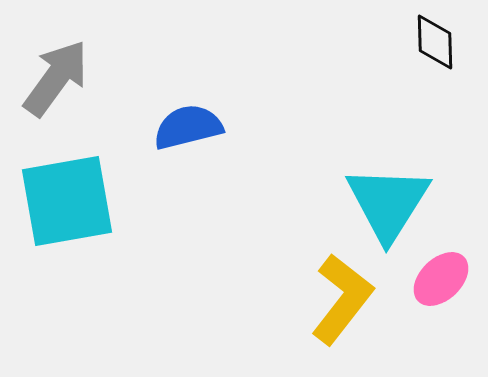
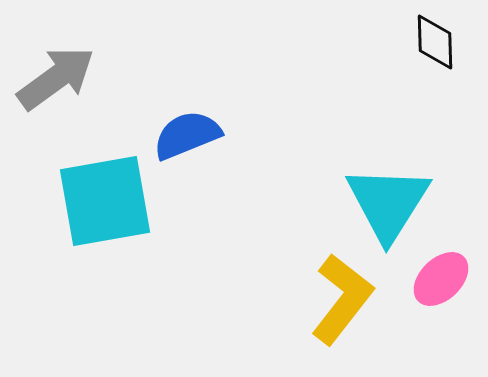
gray arrow: rotated 18 degrees clockwise
blue semicircle: moved 1 px left, 8 px down; rotated 8 degrees counterclockwise
cyan square: moved 38 px right
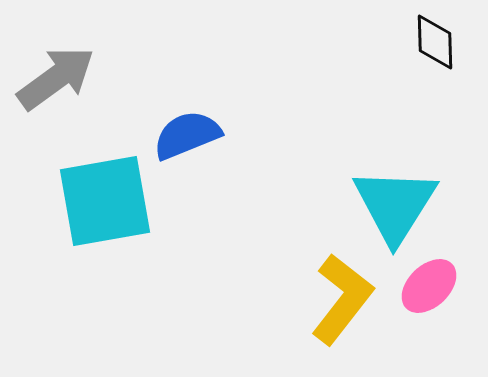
cyan triangle: moved 7 px right, 2 px down
pink ellipse: moved 12 px left, 7 px down
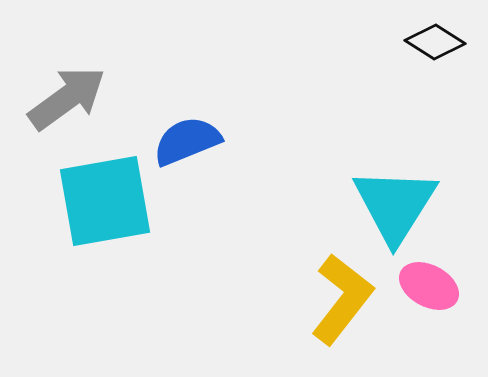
black diamond: rotated 56 degrees counterclockwise
gray arrow: moved 11 px right, 20 px down
blue semicircle: moved 6 px down
pink ellipse: rotated 72 degrees clockwise
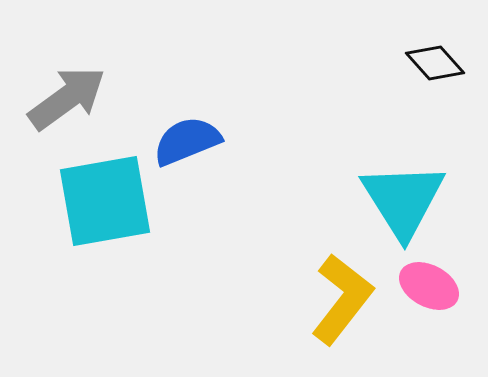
black diamond: moved 21 px down; rotated 16 degrees clockwise
cyan triangle: moved 8 px right, 5 px up; rotated 4 degrees counterclockwise
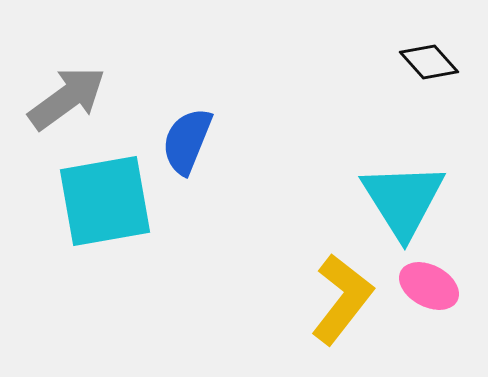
black diamond: moved 6 px left, 1 px up
blue semicircle: rotated 46 degrees counterclockwise
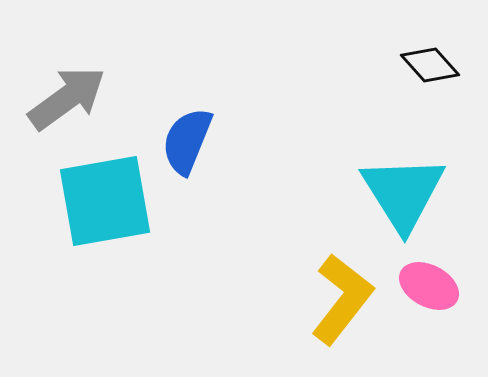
black diamond: moved 1 px right, 3 px down
cyan triangle: moved 7 px up
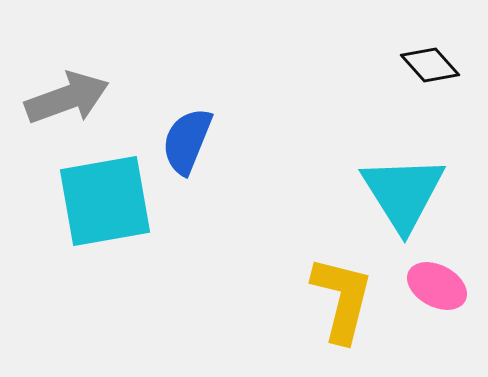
gray arrow: rotated 16 degrees clockwise
pink ellipse: moved 8 px right
yellow L-shape: rotated 24 degrees counterclockwise
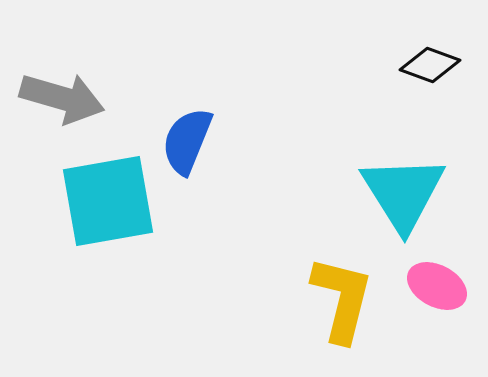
black diamond: rotated 28 degrees counterclockwise
gray arrow: moved 5 px left; rotated 36 degrees clockwise
cyan square: moved 3 px right
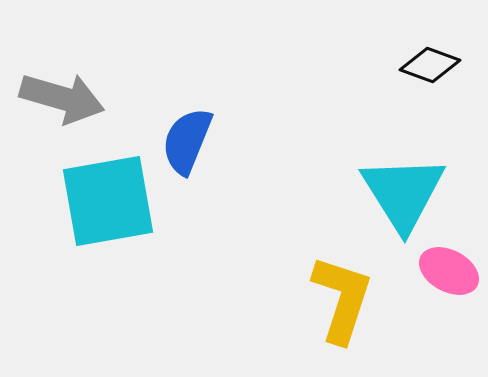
pink ellipse: moved 12 px right, 15 px up
yellow L-shape: rotated 4 degrees clockwise
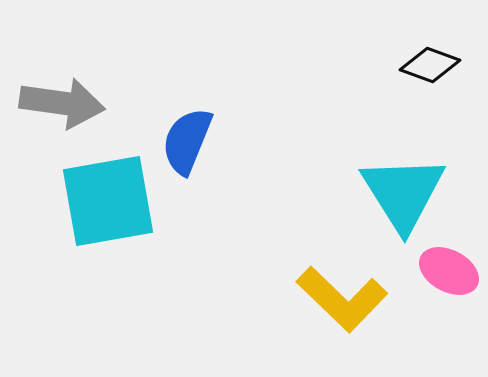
gray arrow: moved 5 px down; rotated 8 degrees counterclockwise
yellow L-shape: rotated 116 degrees clockwise
